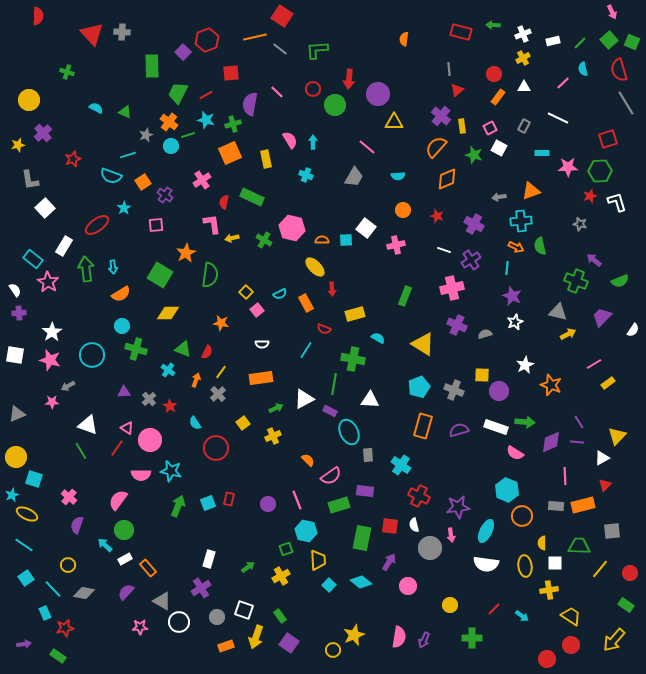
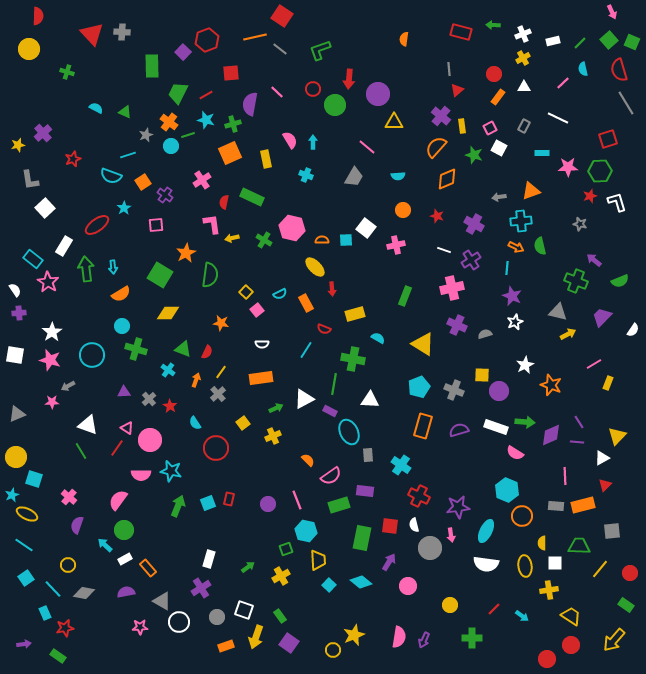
green L-shape at (317, 50): moved 3 px right; rotated 15 degrees counterclockwise
yellow circle at (29, 100): moved 51 px up
yellow rectangle at (608, 383): rotated 32 degrees counterclockwise
purple diamond at (551, 442): moved 7 px up
purple semicircle at (126, 592): rotated 36 degrees clockwise
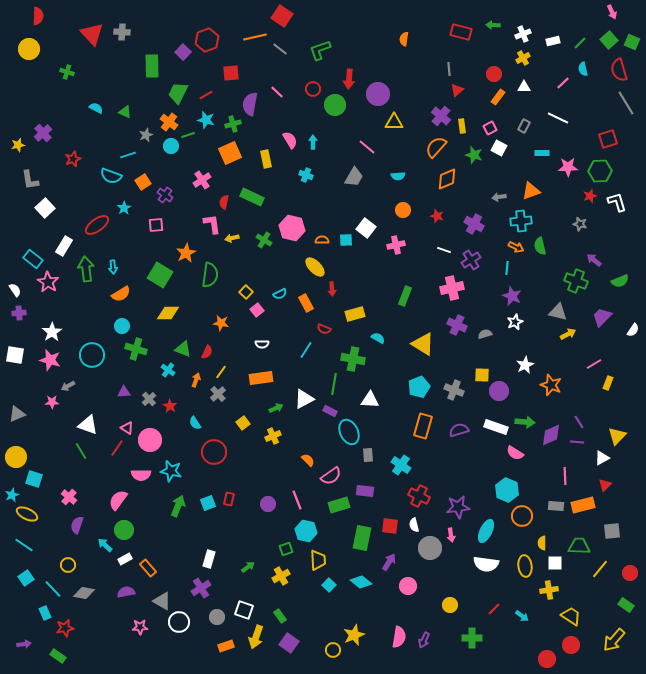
red circle at (216, 448): moved 2 px left, 4 px down
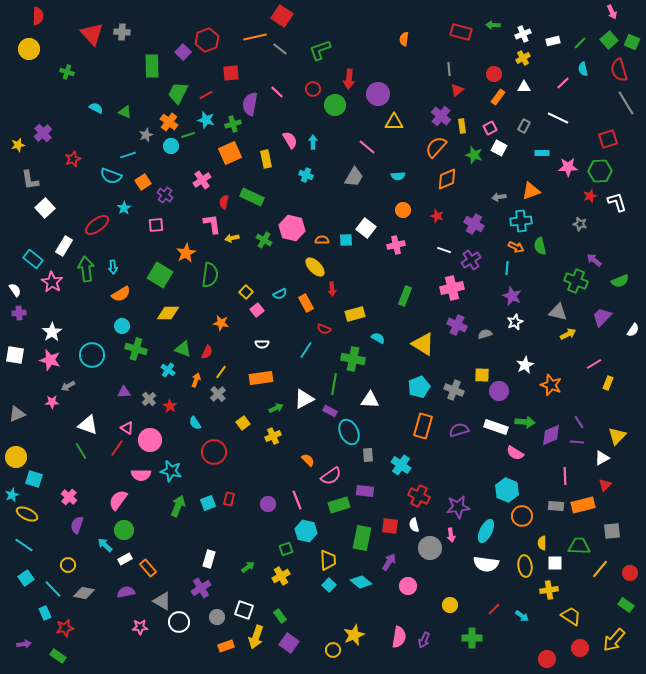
pink star at (48, 282): moved 4 px right
yellow trapezoid at (318, 560): moved 10 px right
red circle at (571, 645): moved 9 px right, 3 px down
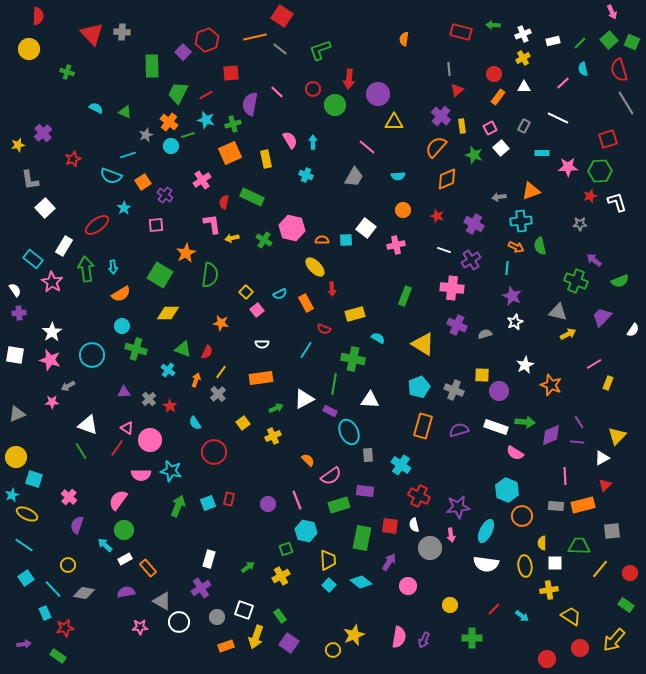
white square at (499, 148): moved 2 px right; rotated 21 degrees clockwise
gray star at (580, 224): rotated 16 degrees counterclockwise
pink cross at (452, 288): rotated 20 degrees clockwise
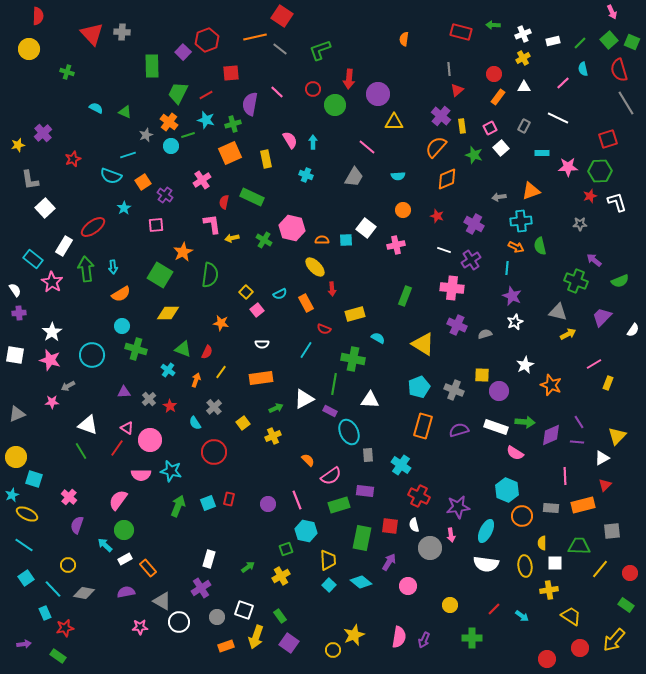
red ellipse at (97, 225): moved 4 px left, 2 px down
orange star at (186, 253): moved 3 px left, 1 px up
gray cross at (218, 394): moved 4 px left, 13 px down
gray rectangle at (556, 506): moved 5 px left, 2 px down
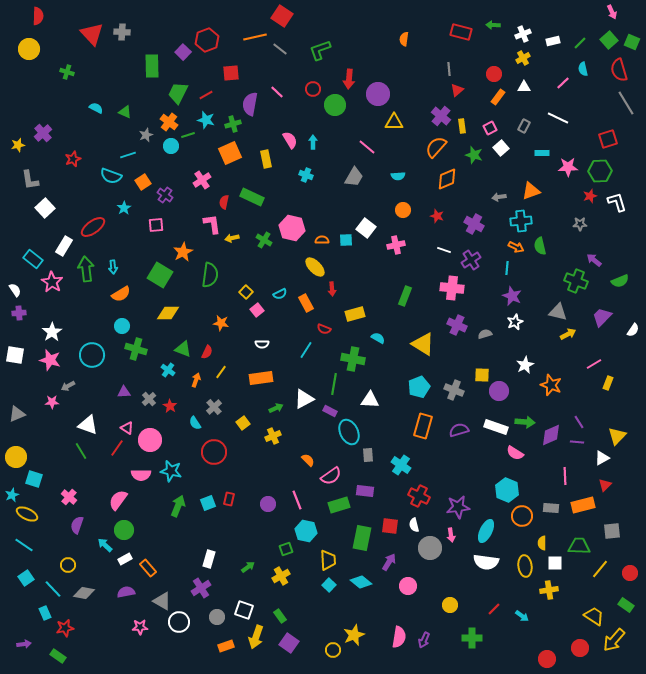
white semicircle at (486, 564): moved 2 px up
yellow trapezoid at (571, 616): moved 23 px right
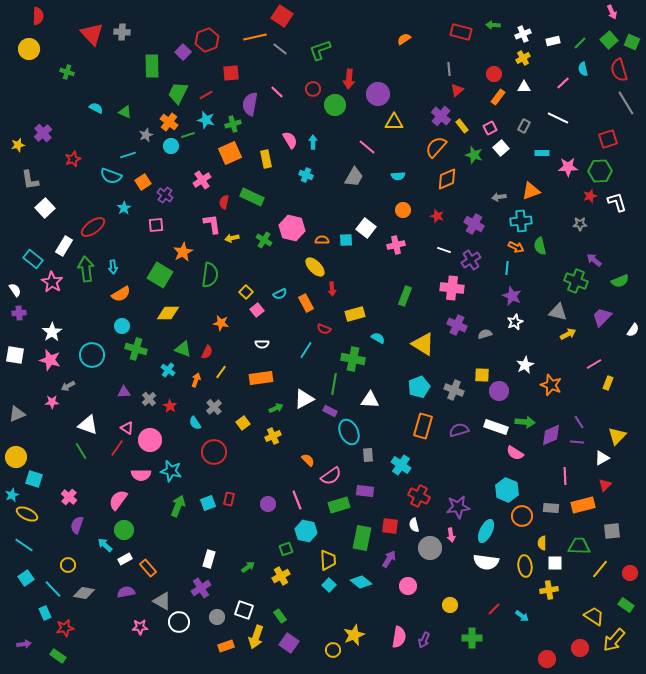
orange semicircle at (404, 39): rotated 48 degrees clockwise
yellow rectangle at (462, 126): rotated 32 degrees counterclockwise
purple arrow at (389, 562): moved 3 px up
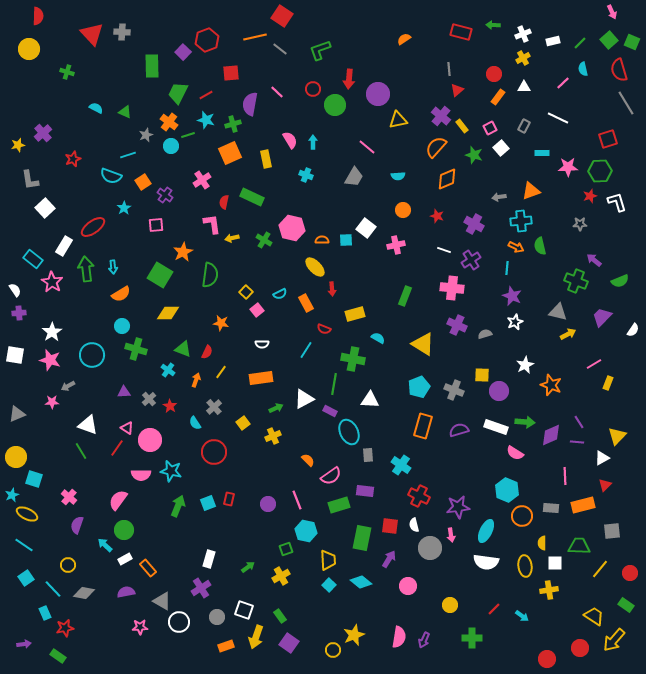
yellow triangle at (394, 122): moved 4 px right, 2 px up; rotated 12 degrees counterclockwise
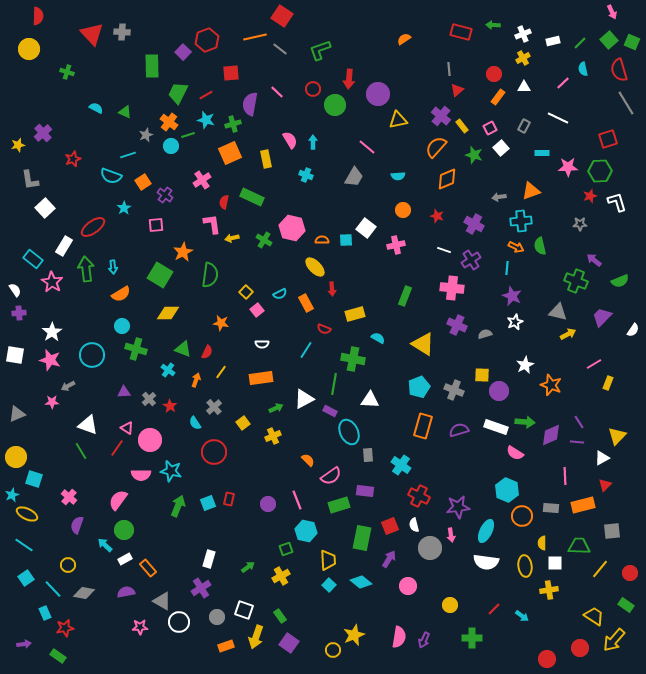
red square at (390, 526): rotated 30 degrees counterclockwise
